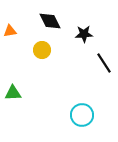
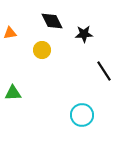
black diamond: moved 2 px right
orange triangle: moved 2 px down
black line: moved 8 px down
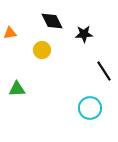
green triangle: moved 4 px right, 4 px up
cyan circle: moved 8 px right, 7 px up
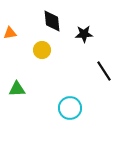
black diamond: rotated 20 degrees clockwise
cyan circle: moved 20 px left
